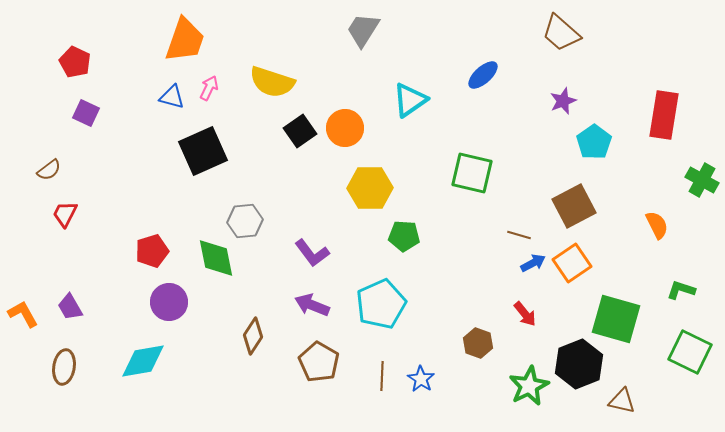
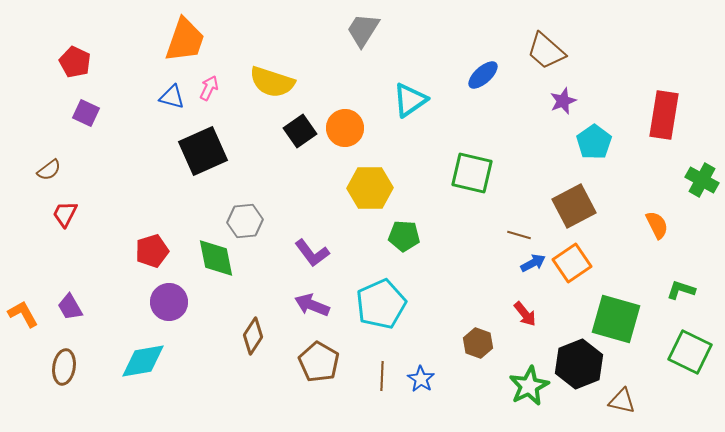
brown trapezoid at (561, 33): moved 15 px left, 18 px down
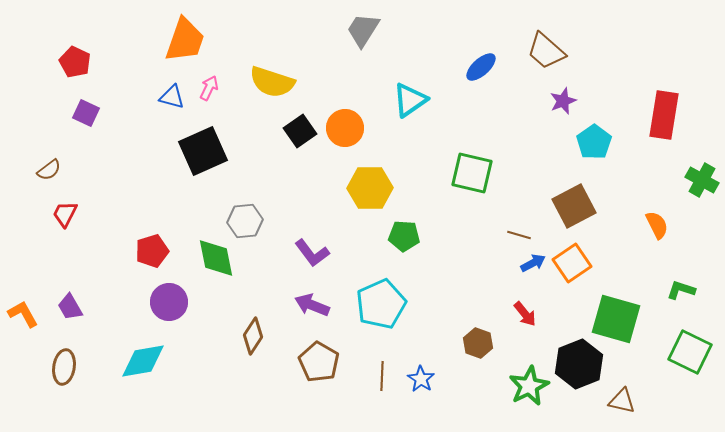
blue ellipse at (483, 75): moved 2 px left, 8 px up
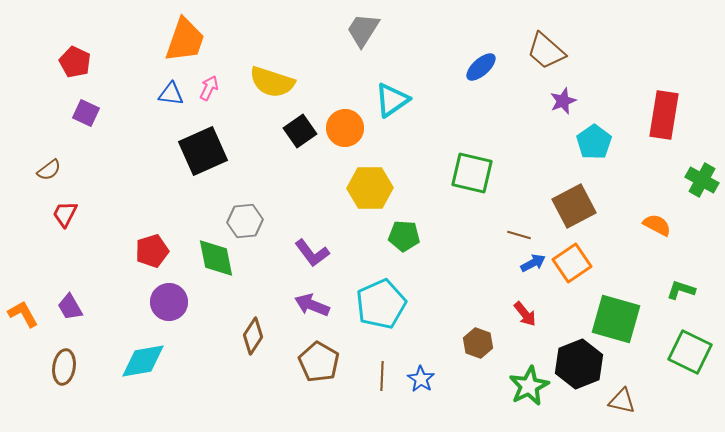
blue triangle at (172, 97): moved 1 px left, 3 px up; rotated 8 degrees counterclockwise
cyan triangle at (410, 100): moved 18 px left
orange semicircle at (657, 225): rotated 36 degrees counterclockwise
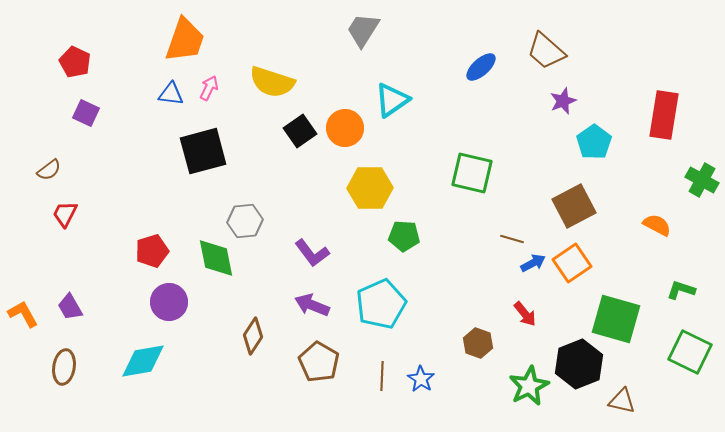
black square at (203, 151): rotated 9 degrees clockwise
brown line at (519, 235): moved 7 px left, 4 px down
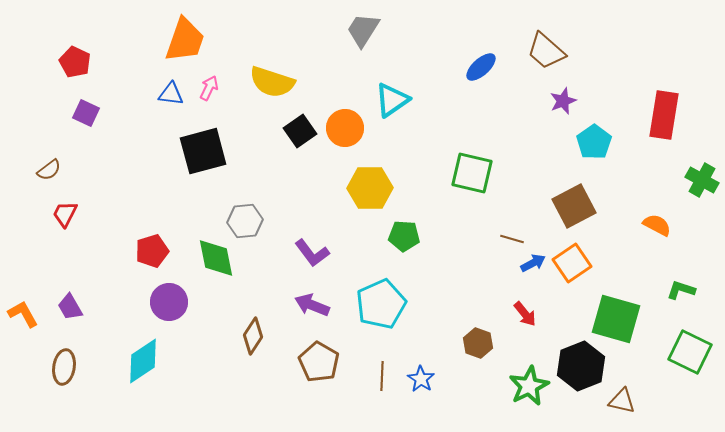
cyan diamond at (143, 361): rotated 24 degrees counterclockwise
black hexagon at (579, 364): moved 2 px right, 2 px down
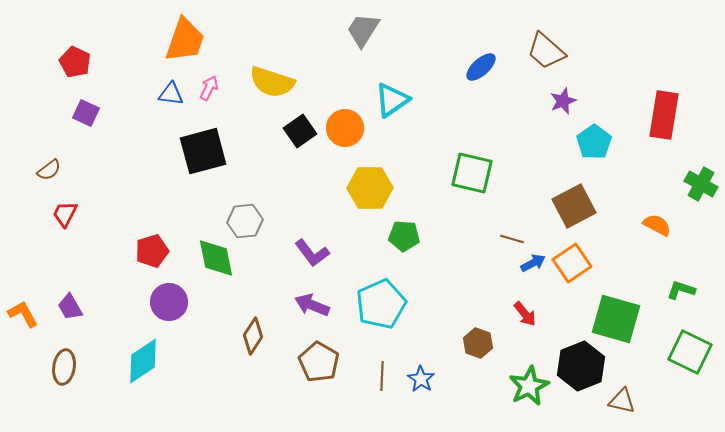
green cross at (702, 180): moved 1 px left, 4 px down
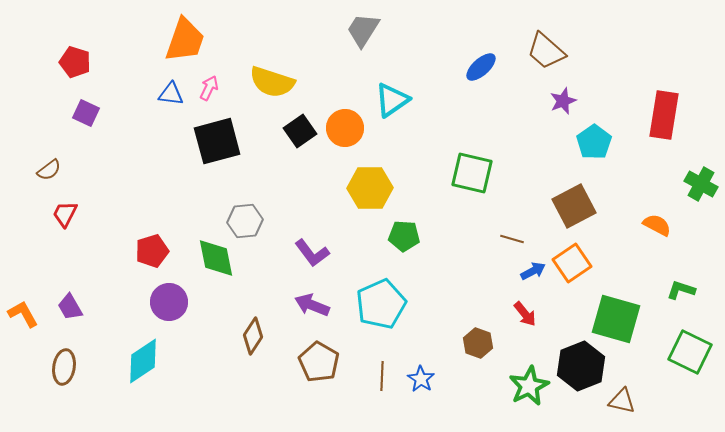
red pentagon at (75, 62): rotated 8 degrees counterclockwise
black square at (203, 151): moved 14 px right, 10 px up
blue arrow at (533, 263): moved 8 px down
